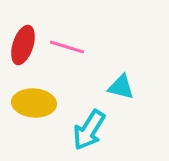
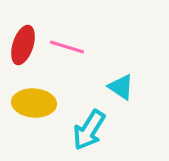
cyan triangle: rotated 20 degrees clockwise
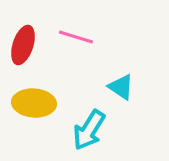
pink line: moved 9 px right, 10 px up
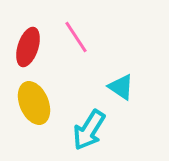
pink line: rotated 40 degrees clockwise
red ellipse: moved 5 px right, 2 px down
yellow ellipse: rotated 63 degrees clockwise
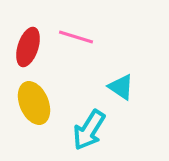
pink line: rotated 40 degrees counterclockwise
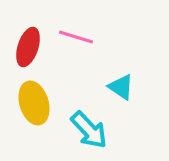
yellow ellipse: rotated 6 degrees clockwise
cyan arrow: rotated 75 degrees counterclockwise
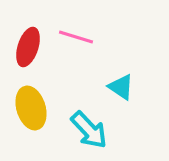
yellow ellipse: moved 3 px left, 5 px down
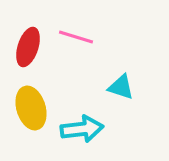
cyan triangle: rotated 16 degrees counterclockwise
cyan arrow: moved 7 px left, 1 px up; rotated 54 degrees counterclockwise
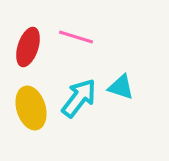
cyan arrow: moved 3 px left, 31 px up; rotated 45 degrees counterclockwise
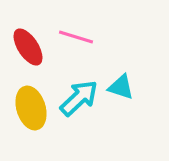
red ellipse: rotated 51 degrees counterclockwise
cyan arrow: rotated 9 degrees clockwise
